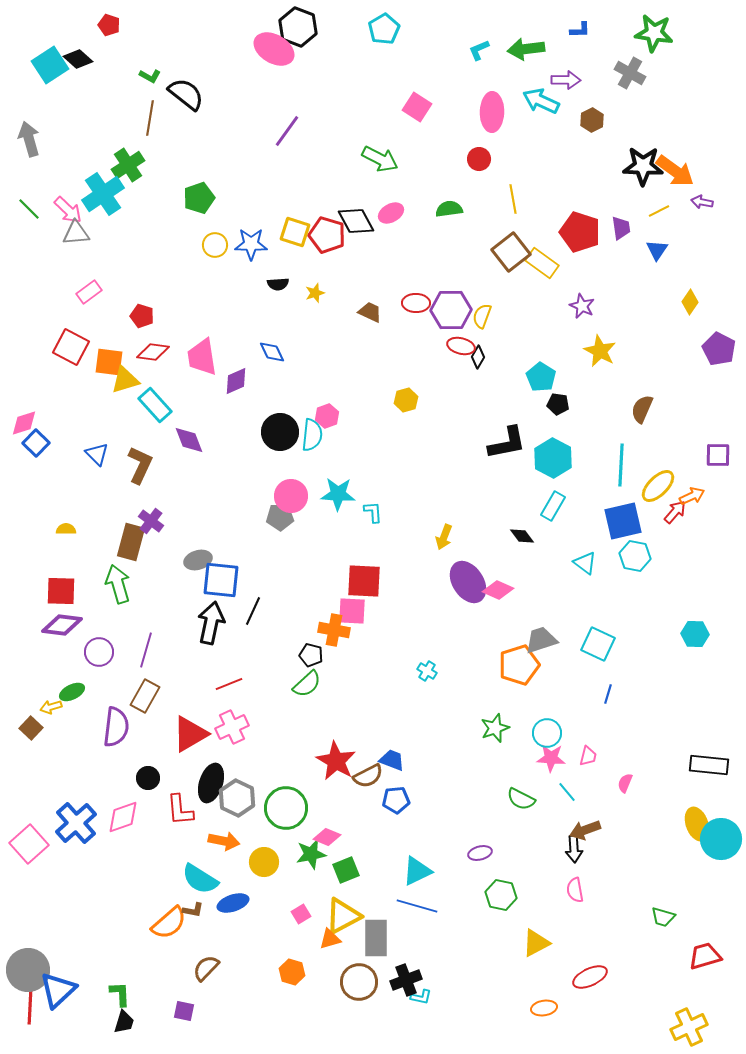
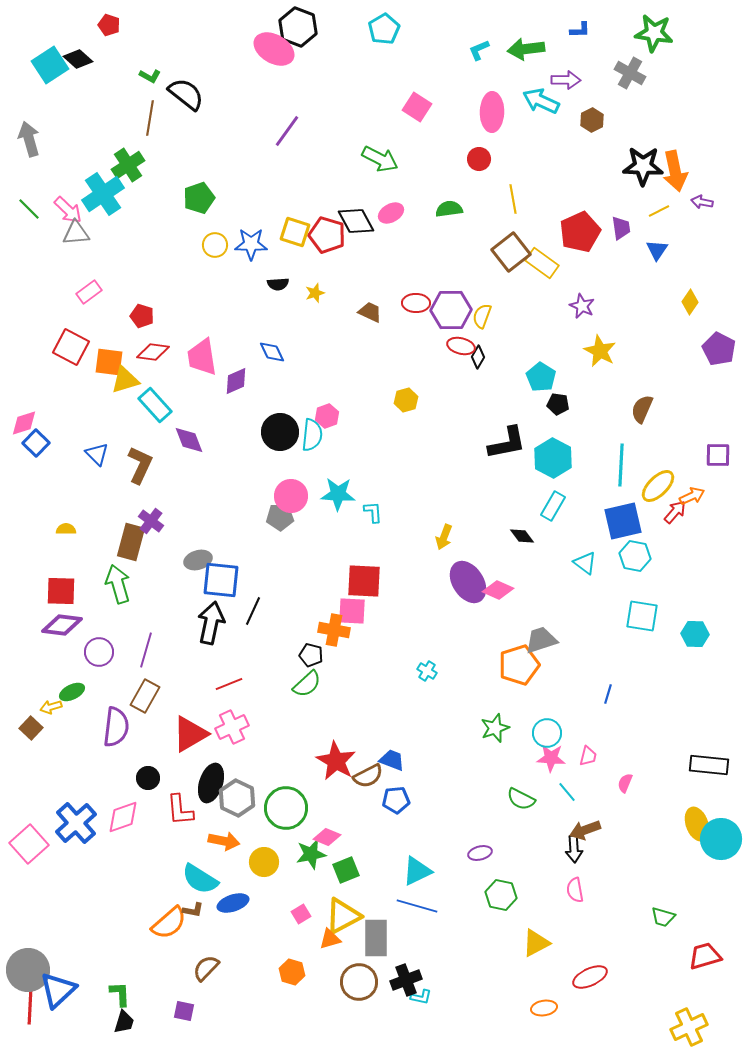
orange arrow at (675, 171): rotated 42 degrees clockwise
red pentagon at (580, 232): rotated 30 degrees clockwise
cyan square at (598, 644): moved 44 px right, 28 px up; rotated 16 degrees counterclockwise
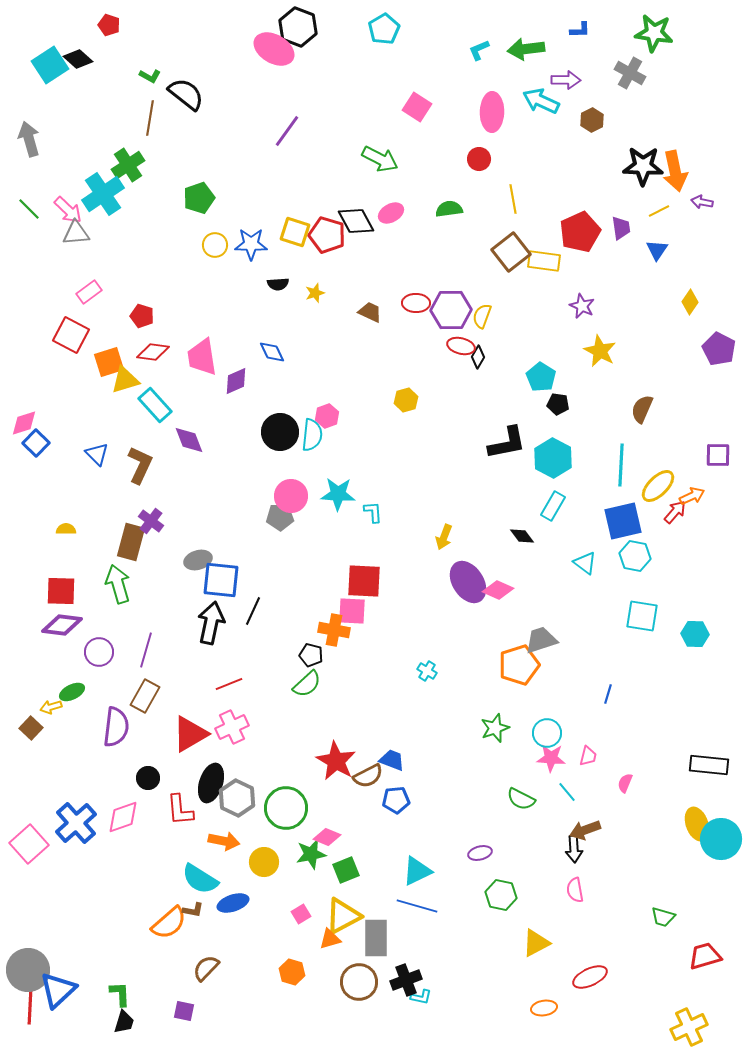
yellow rectangle at (542, 263): moved 2 px right, 2 px up; rotated 28 degrees counterclockwise
red square at (71, 347): moved 12 px up
orange square at (109, 362): rotated 24 degrees counterclockwise
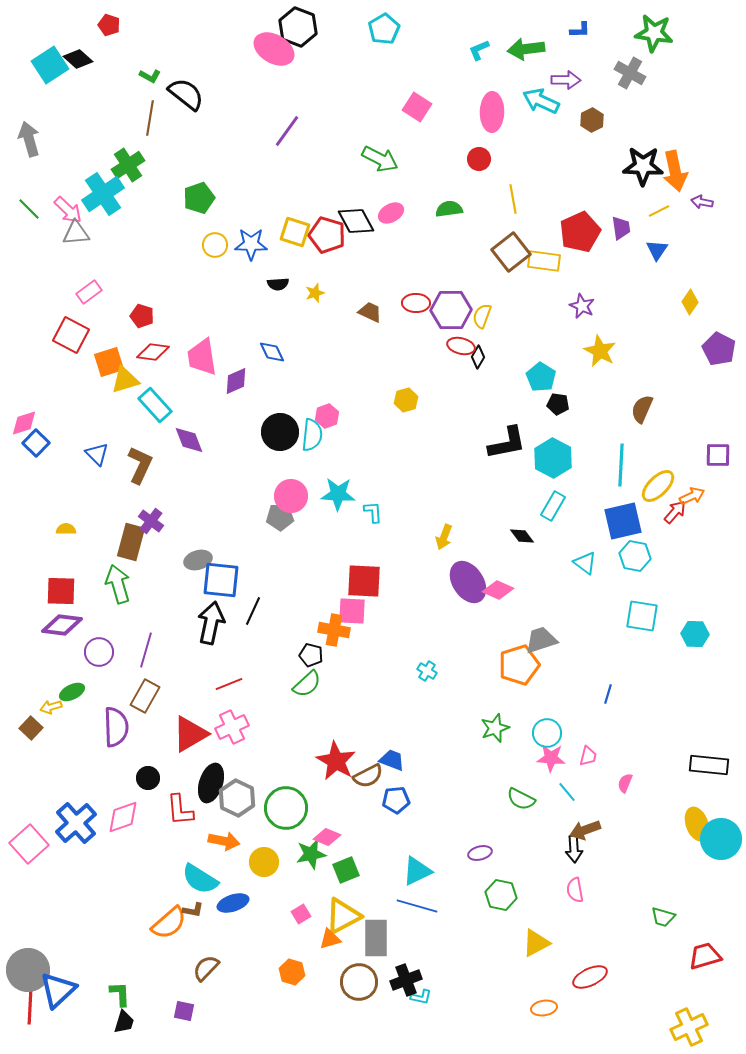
purple semicircle at (116, 727): rotated 9 degrees counterclockwise
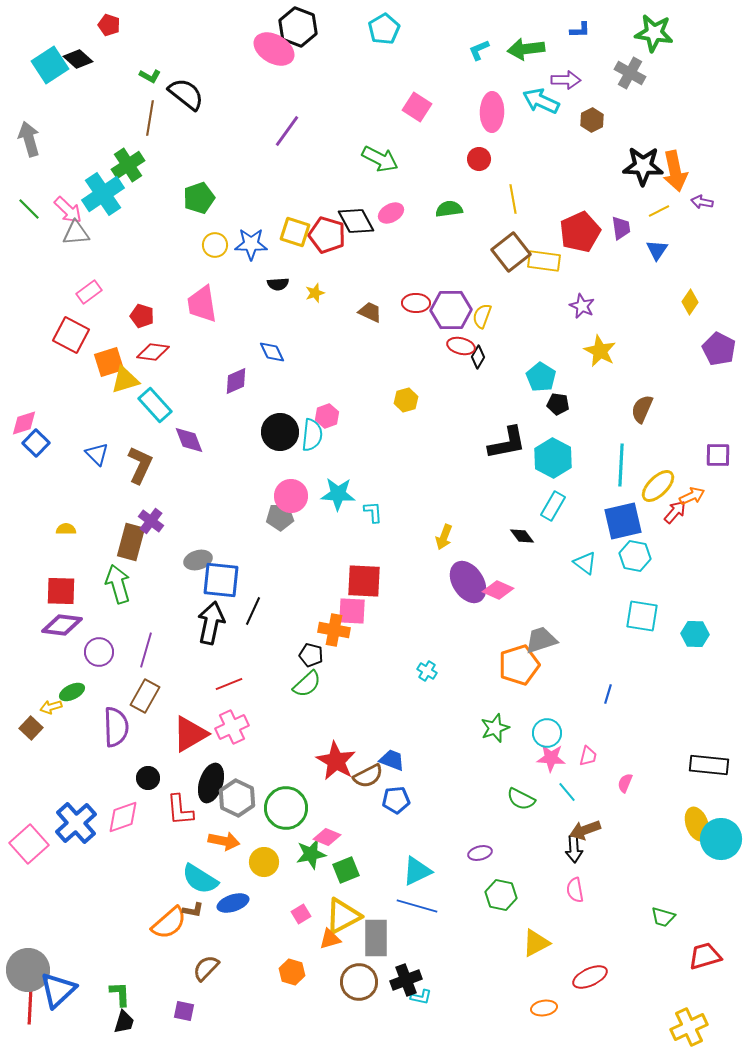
pink trapezoid at (202, 357): moved 53 px up
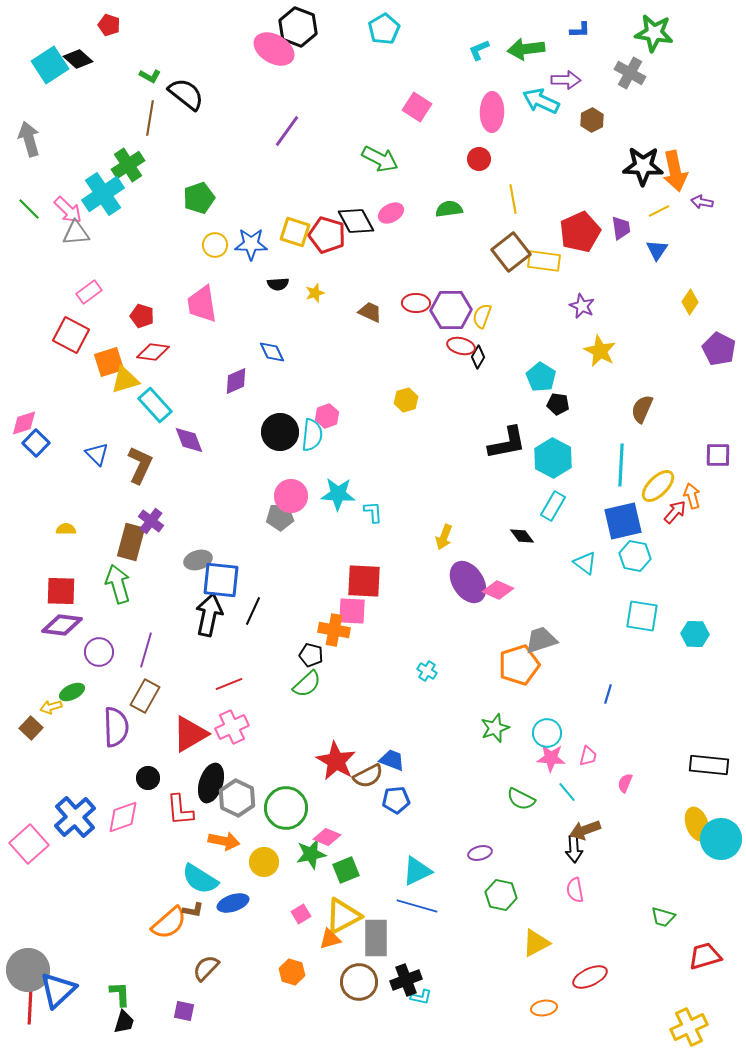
orange arrow at (692, 496): rotated 80 degrees counterclockwise
black arrow at (211, 623): moved 2 px left, 8 px up
blue cross at (76, 823): moved 1 px left, 6 px up
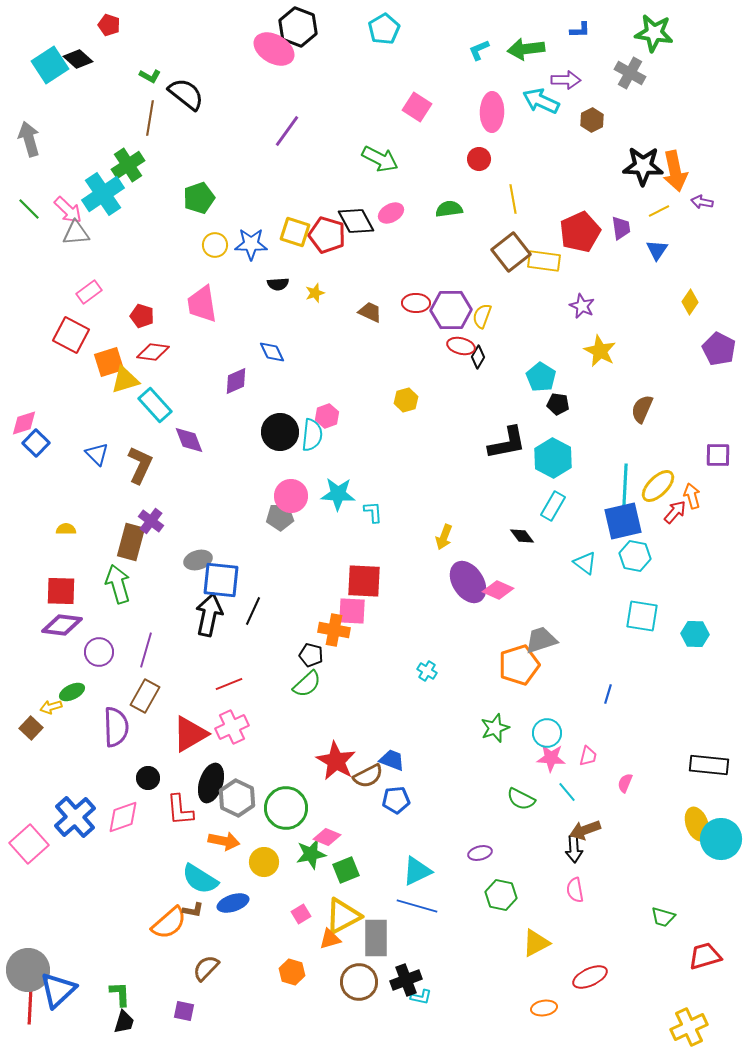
cyan line at (621, 465): moved 4 px right, 20 px down
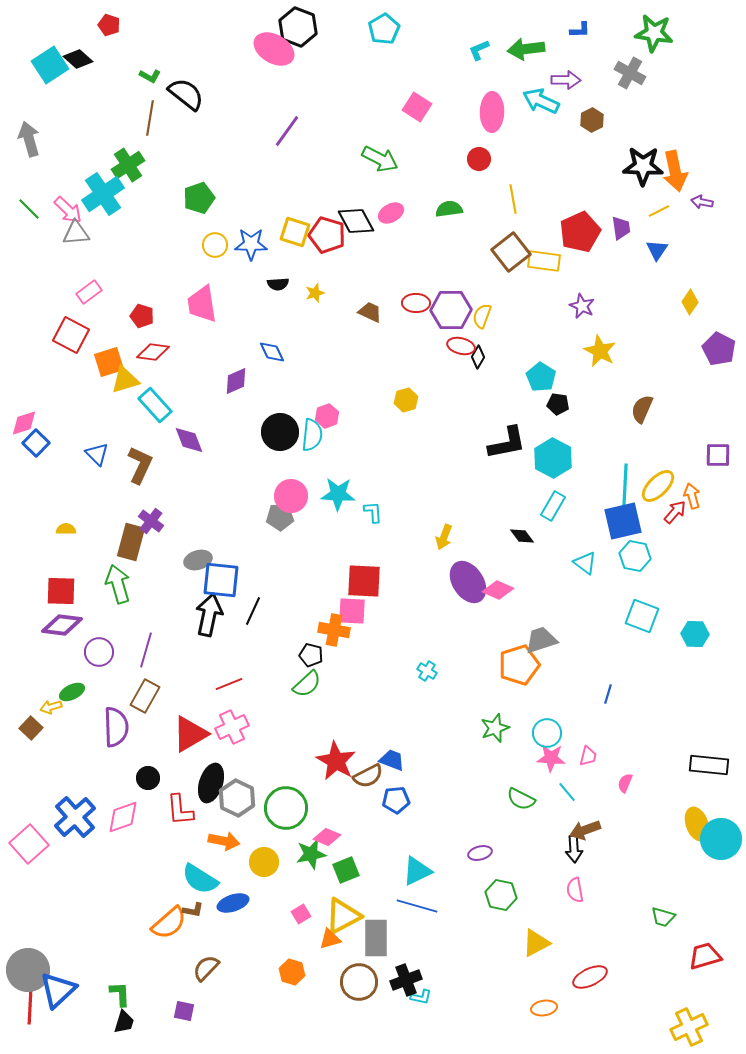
cyan square at (642, 616): rotated 12 degrees clockwise
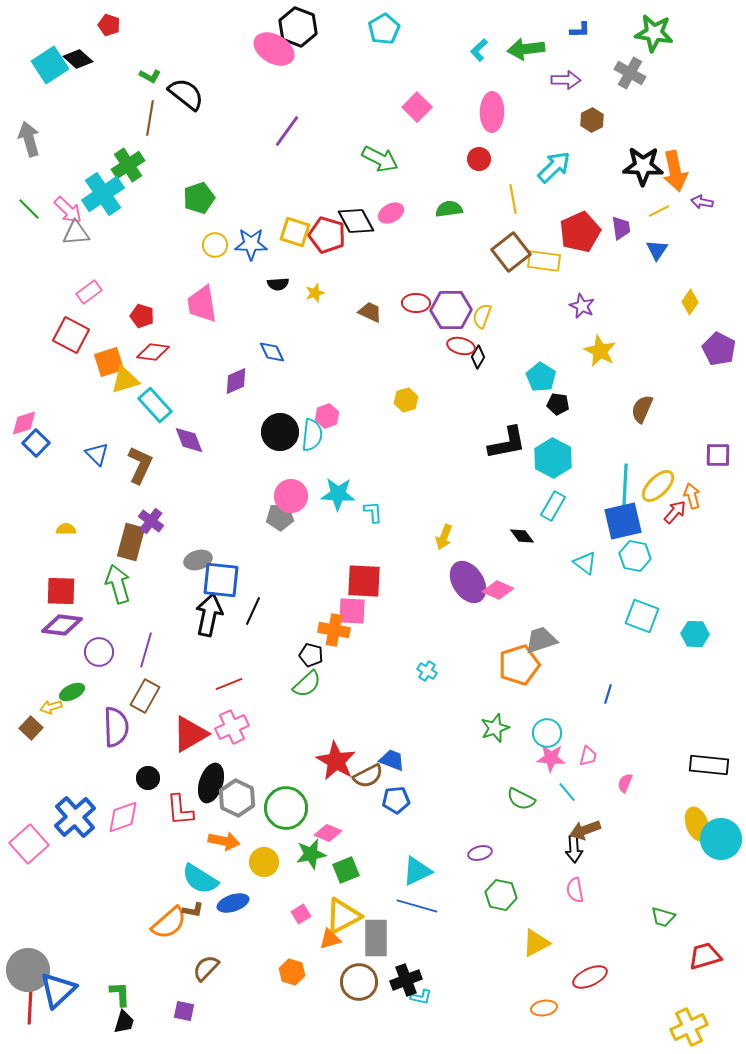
cyan L-shape at (479, 50): rotated 20 degrees counterclockwise
cyan arrow at (541, 101): moved 13 px right, 66 px down; rotated 111 degrees clockwise
pink square at (417, 107): rotated 12 degrees clockwise
pink diamond at (327, 837): moved 1 px right, 4 px up
